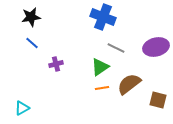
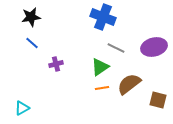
purple ellipse: moved 2 px left
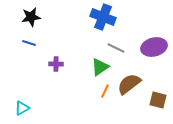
blue line: moved 3 px left; rotated 24 degrees counterclockwise
purple cross: rotated 16 degrees clockwise
orange line: moved 3 px right, 3 px down; rotated 56 degrees counterclockwise
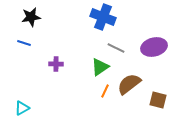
blue line: moved 5 px left
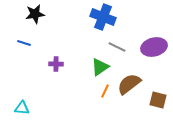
black star: moved 4 px right, 3 px up
gray line: moved 1 px right, 1 px up
cyan triangle: rotated 35 degrees clockwise
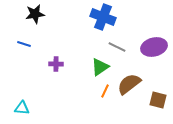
blue line: moved 1 px down
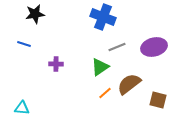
gray line: rotated 48 degrees counterclockwise
orange line: moved 2 px down; rotated 24 degrees clockwise
